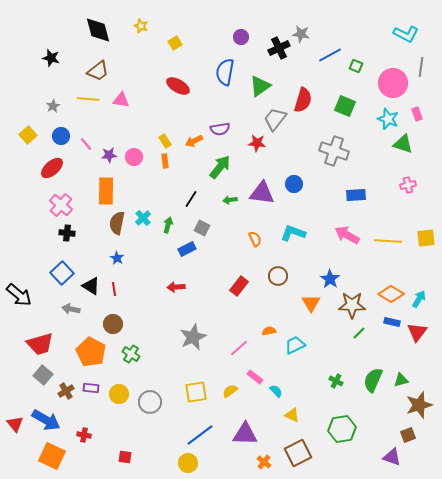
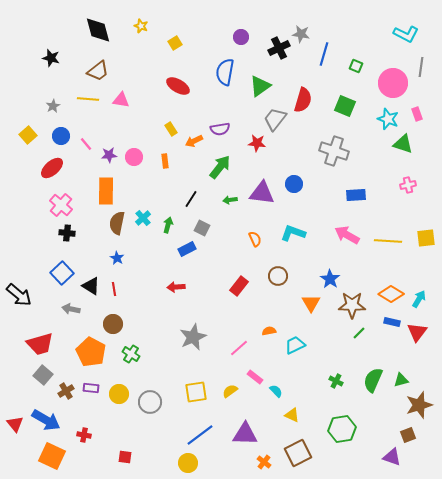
blue line at (330, 55): moved 6 px left, 1 px up; rotated 45 degrees counterclockwise
yellow rectangle at (165, 141): moved 6 px right, 12 px up
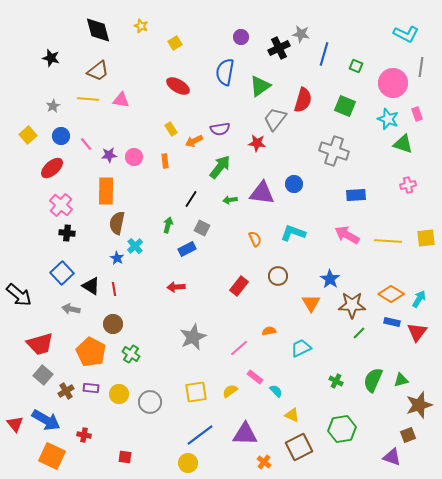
cyan cross at (143, 218): moved 8 px left, 28 px down
cyan trapezoid at (295, 345): moved 6 px right, 3 px down
brown square at (298, 453): moved 1 px right, 6 px up
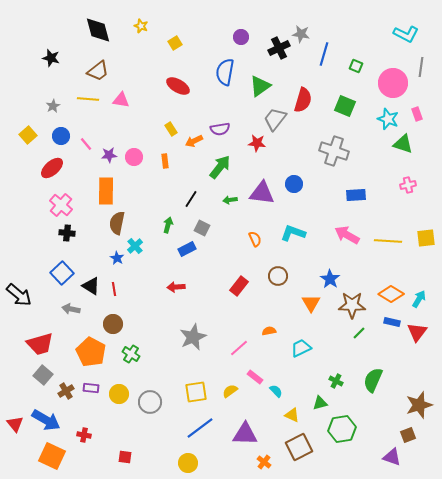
green triangle at (401, 380): moved 81 px left, 23 px down
blue line at (200, 435): moved 7 px up
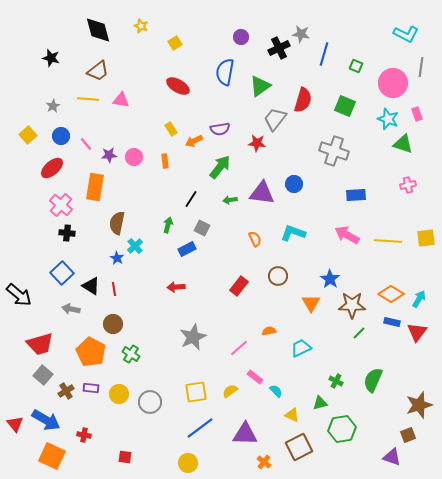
orange rectangle at (106, 191): moved 11 px left, 4 px up; rotated 8 degrees clockwise
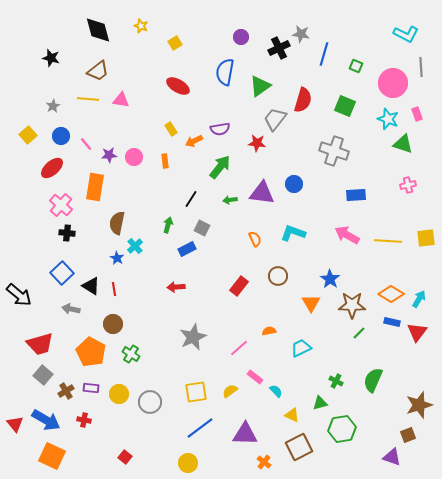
gray line at (421, 67): rotated 12 degrees counterclockwise
red cross at (84, 435): moved 15 px up
red square at (125, 457): rotated 32 degrees clockwise
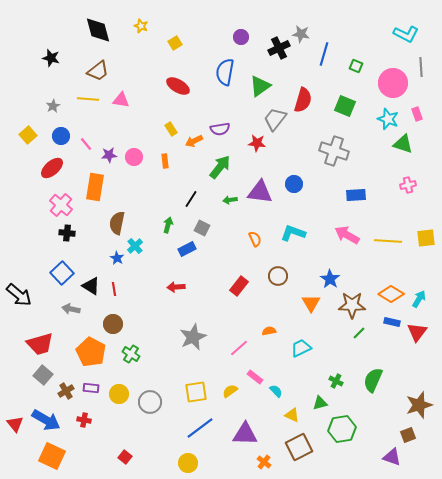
purple triangle at (262, 193): moved 2 px left, 1 px up
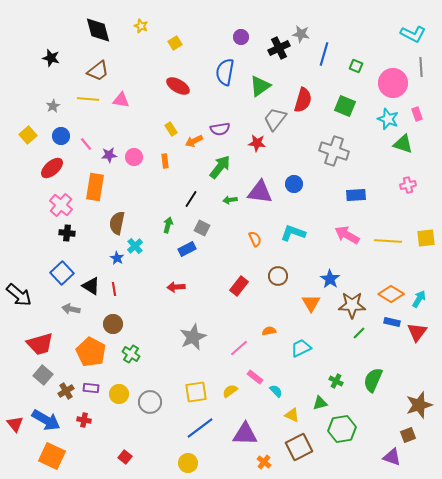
cyan L-shape at (406, 34): moved 7 px right
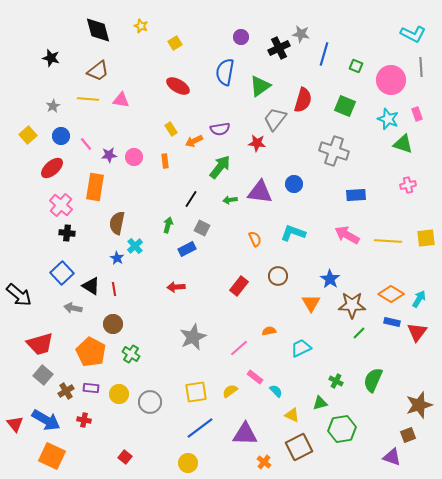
pink circle at (393, 83): moved 2 px left, 3 px up
gray arrow at (71, 309): moved 2 px right, 1 px up
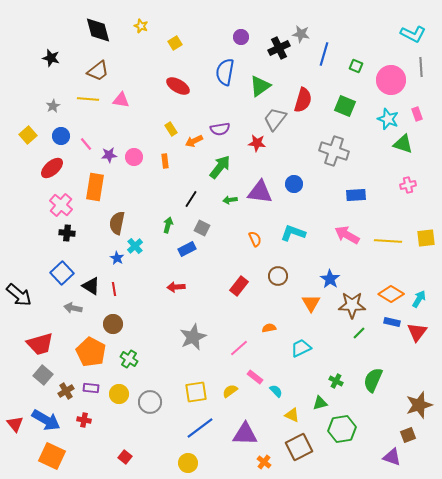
orange semicircle at (269, 331): moved 3 px up
green cross at (131, 354): moved 2 px left, 5 px down
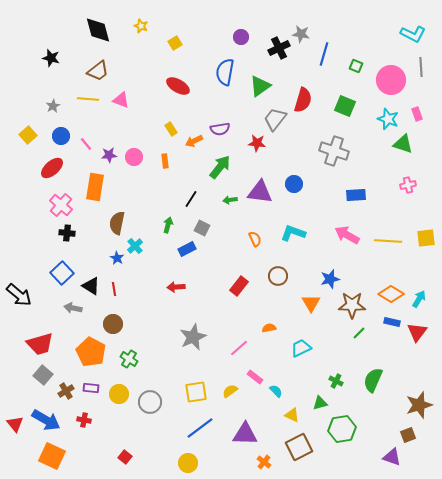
pink triangle at (121, 100): rotated 12 degrees clockwise
blue star at (330, 279): rotated 24 degrees clockwise
